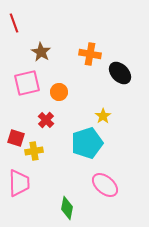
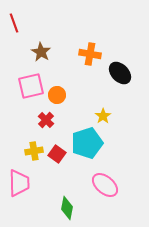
pink square: moved 4 px right, 3 px down
orange circle: moved 2 px left, 3 px down
red square: moved 41 px right, 16 px down; rotated 18 degrees clockwise
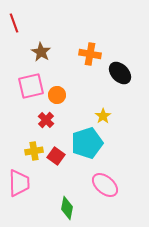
red square: moved 1 px left, 2 px down
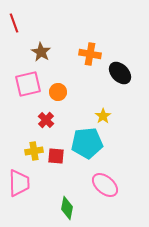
pink square: moved 3 px left, 2 px up
orange circle: moved 1 px right, 3 px up
cyan pentagon: rotated 12 degrees clockwise
red square: rotated 30 degrees counterclockwise
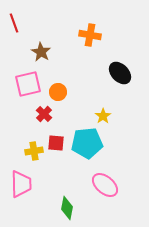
orange cross: moved 19 px up
red cross: moved 2 px left, 6 px up
red square: moved 13 px up
pink trapezoid: moved 2 px right, 1 px down
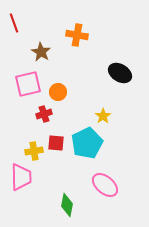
orange cross: moved 13 px left
black ellipse: rotated 15 degrees counterclockwise
red cross: rotated 28 degrees clockwise
cyan pentagon: rotated 20 degrees counterclockwise
pink trapezoid: moved 7 px up
green diamond: moved 3 px up
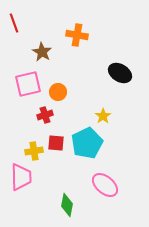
brown star: moved 1 px right
red cross: moved 1 px right, 1 px down
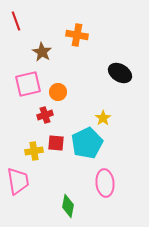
red line: moved 2 px right, 2 px up
yellow star: moved 2 px down
pink trapezoid: moved 3 px left, 4 px down; rotated 8 degrees counterclockwise
pink ellipse: moved 2 px up; rotated 44 degrees clockwise
green diamond: moved 1 px right, 1 px down
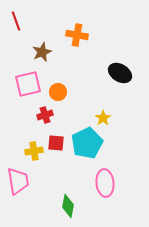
brown star: rotated 18 degrees clockwise
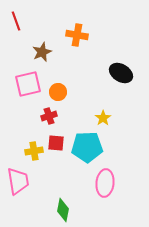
black ellipse: moved 1 px right
red cross: moved 4 px right, 1 px down
cyan pentagon: moved 4 px down; rotated 24 degrees clockwise
pink ellipse: rotated 12 degrees clockwise
green diamond: moved 5 px left, 4 px down
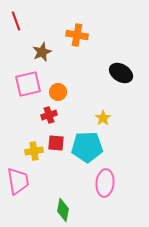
red cross: moved 1 px up
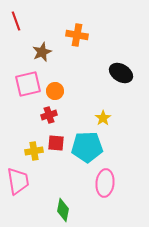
orange circle: moved 3 px left, 1 px up
